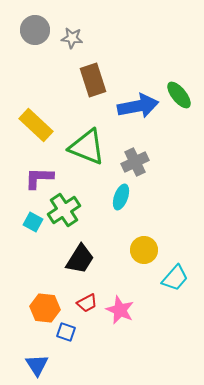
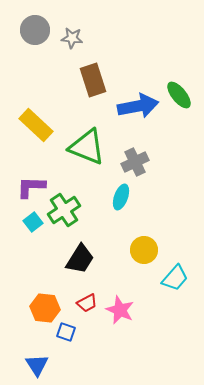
purple L-shape: moved 8 px left, 9 px down
cyan square: rotated 24 degrees clockwise
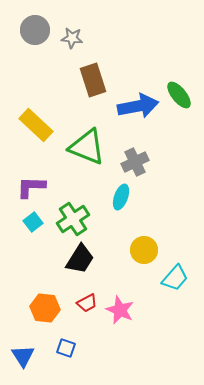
green cross: moved 9 px right, 9 px down
blue square: moved 16 px down
blue triangle: moved 14 px left, 9 px up
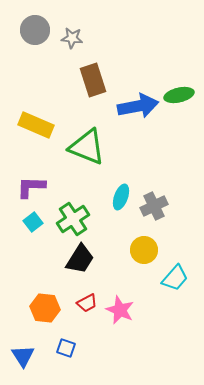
green ellipse: rotated 64 degrees counterclockwise
yellow rectangle: rotated 20 degrees counterclockwise
gray cross: moved 19 px right, 44 px down
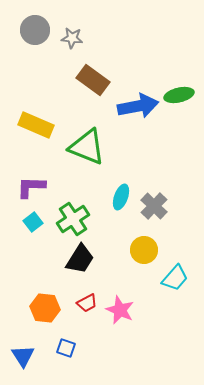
brown rectangle: rotated 36 degrees counterclockwise
gray cross: rotated 20 degrees counterclockwise
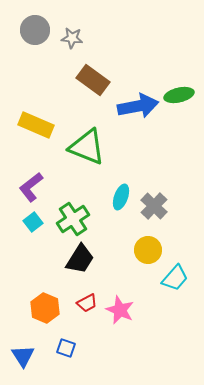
purple L-shape: rotated 40 degrees counterclockwise
yellow circle: moved 4 px right
orange hexagon: rotated 16 degrees clockwise
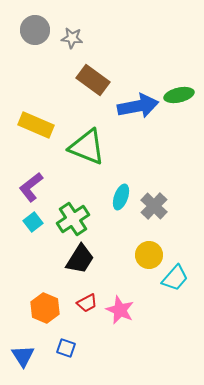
yellow circle: moved 1 px right, 5 px down
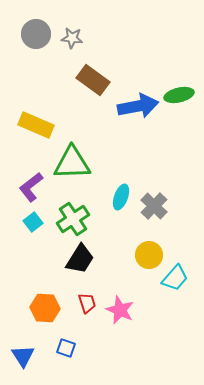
gray circle: moved 1 px right, 4 px down
green triangle: moved 15 px left, 16 px down; rotated 24 degrees counterclockwise
red trapezoid: rotated 80 degrees counterclockwise
orange hexagon: rotated 20 degrees counterclockwise
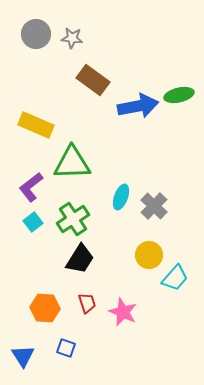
pink star: moved 3 px right, 2 px down
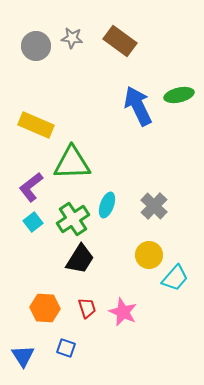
gray circle: moved 12 px down
brown rectangle: moved 27 px right, 39 px up
blue arrow: rotated 105 degrees counterclockwise
cyan ellipse: moved 14 px left, 8 px down
red trapezoid: moved 5 px down
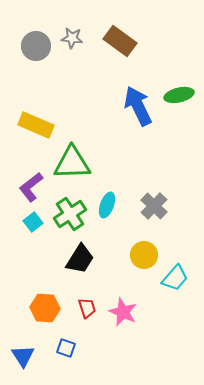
green cross: moved 3 px left, 5 px up
yellow circle: moved 5 px left
